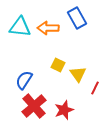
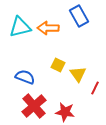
blue rectangle: moved 2 px right, 2 px up
cyan triangle: rotated 20 degrees counterclockwise
blue semicircle: moved 1 px right, 3 px up; rotated 78 degrees clockwise
red star: moved 1 px right, 2 px down; rotated 30 degrees clockwise
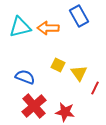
yellow triangle: moved 1 px right, 1 px up
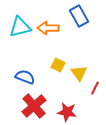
red star: moved 2 px right
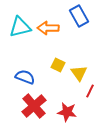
red line: moved 5 px left, 3 px down
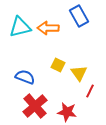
red cross: moved 1 px right
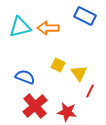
blue rectangle: moved 6 px right; rotated 35 degrees counterclockwise
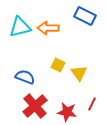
red line: moved 2 px right, 13 px down
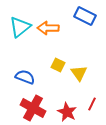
cyan triangle: rotated 25 degrees counterclockwise
red cross: moved 2 px left, 2 px down; rotated 20 degrees counterclockwise
red star: rotated 18 degrees clockwise
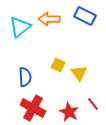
orange arrow: moved 1 px right, 9 px up
blue semicircle: rotated 66 degrees clockwise
red line: moved 1 px right; rotated 64 degrees counterclockwise
red star: moved 2 px right
